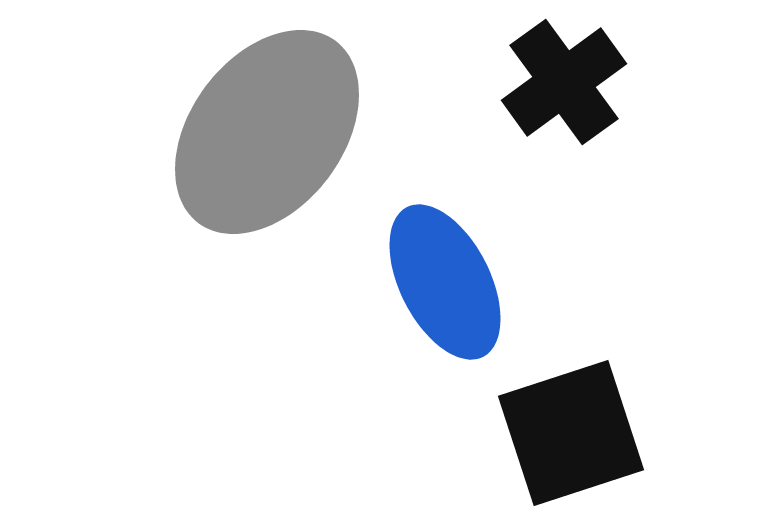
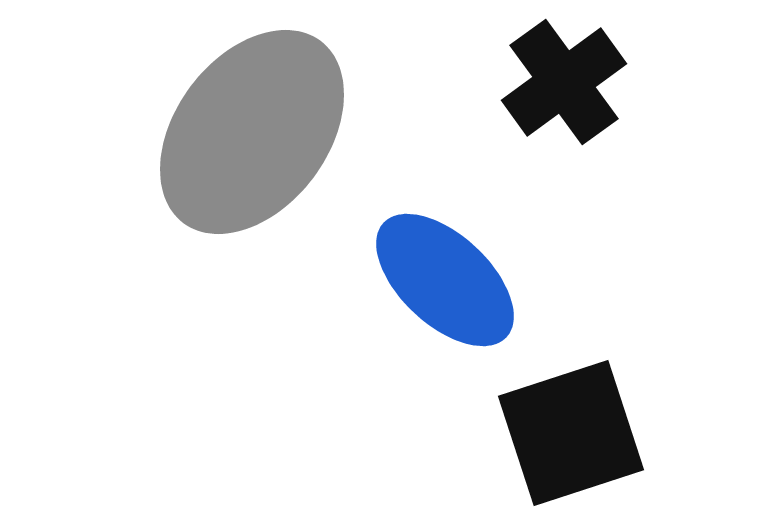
gray ellipse: moved 15 px left
blue ellipse: moved 2 px up; rotated 20 degrees counterclockwise
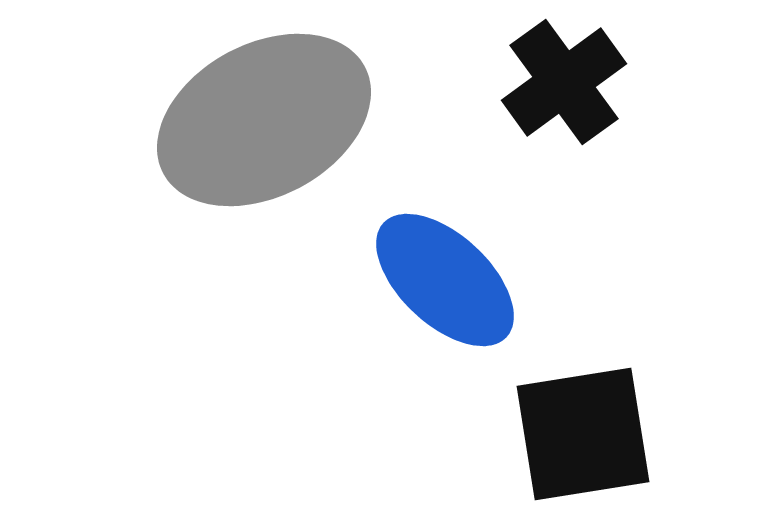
gray ellipse: moved 12 px right, 12 px up; rotated 25 degrees clockwise
black square: moved 12 px right, 1 px down; rotated 9 degrees clockwise
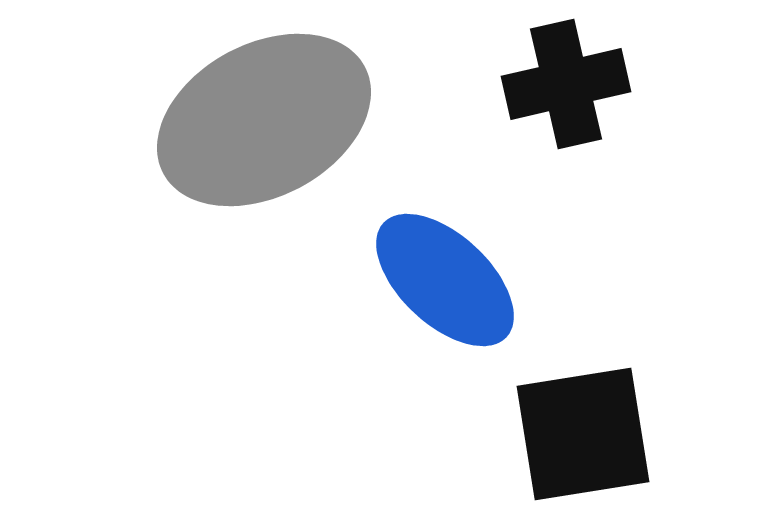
black cross: moved 2 px right, 2 px down; rotated 23 degrees clockwise
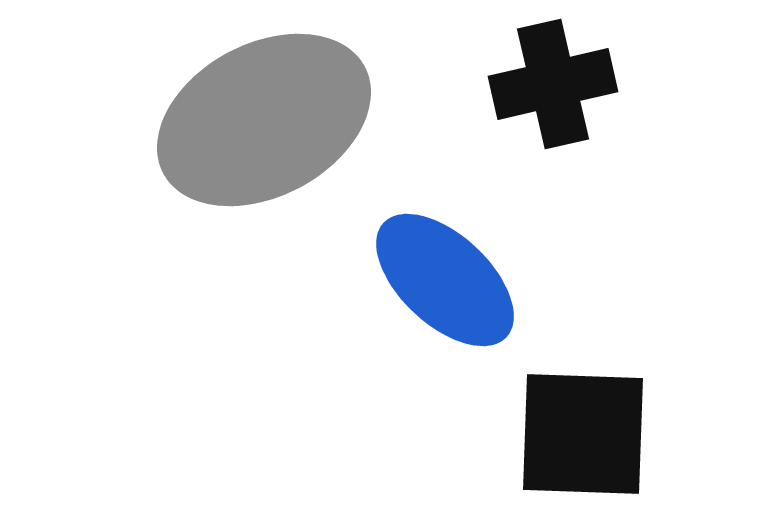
black cross: moved 13 px left
black square: rotated 11 degrees clockwise
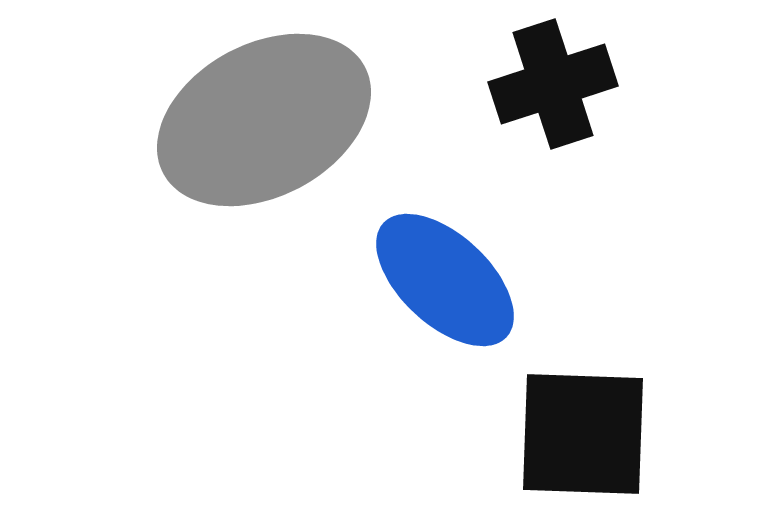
black cross: rotated 5 degrees counterclockwise
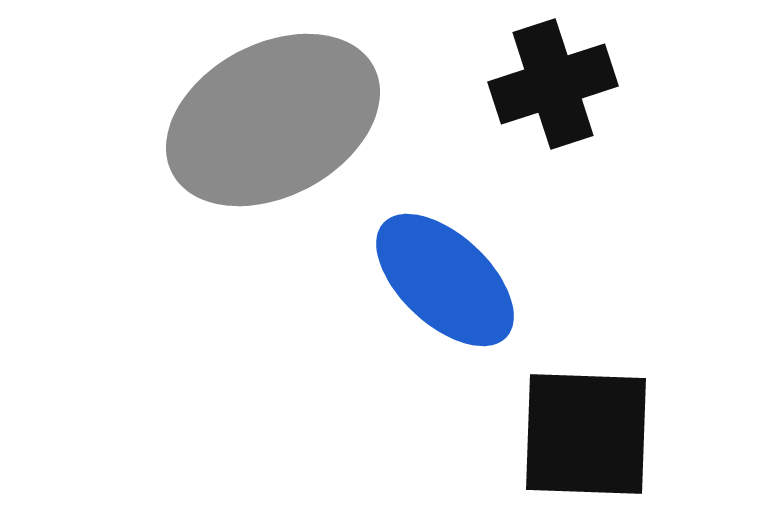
gray ellipse: moved 9 px right
black square: moved 3 px right
